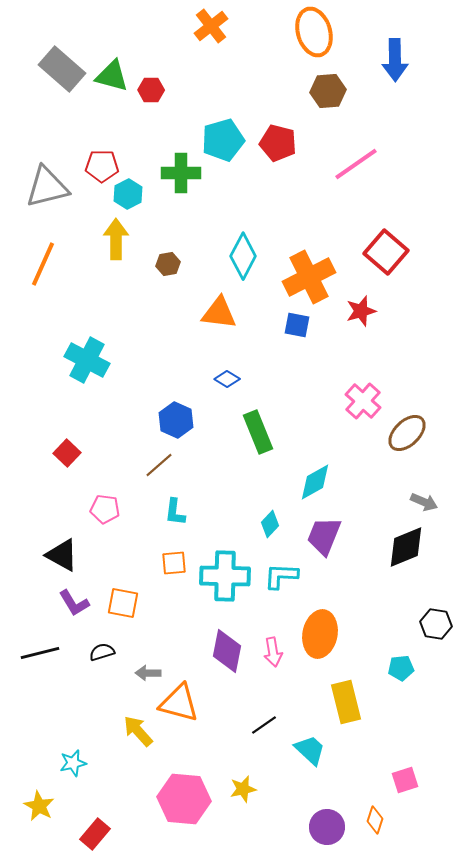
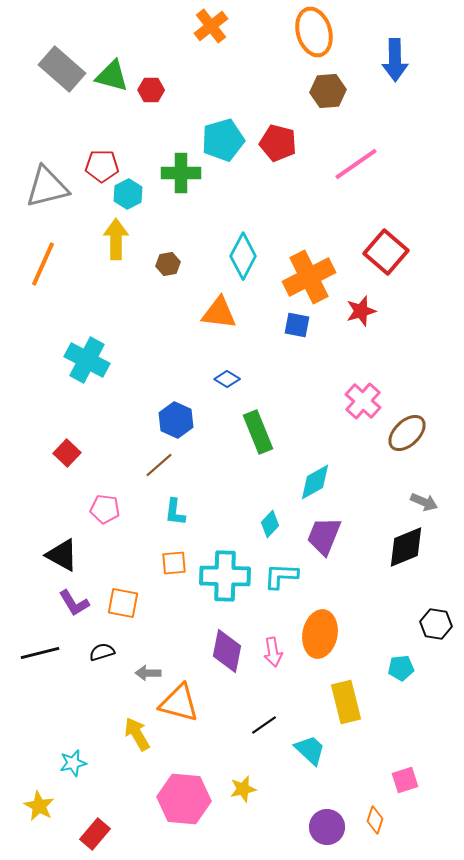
yellow arrow at (138, 731): moved 1 px left, 3 px down; rotated 12 degrees clockwise
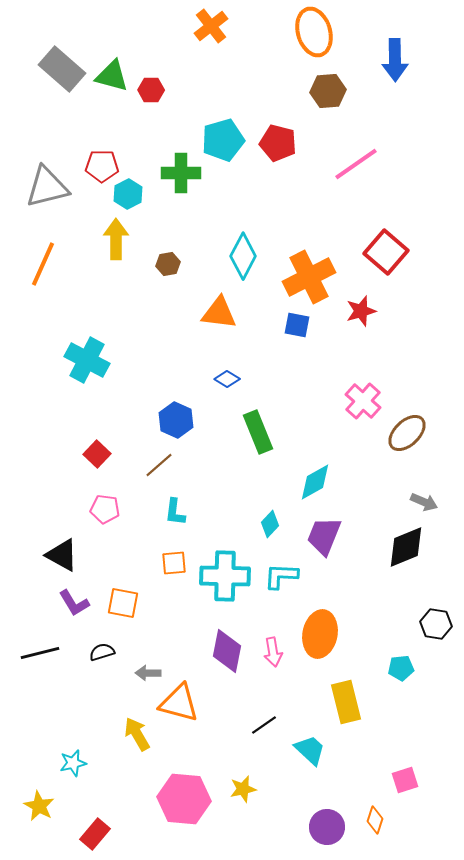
red square at (67, 453): moved 30 px right, 1 px down
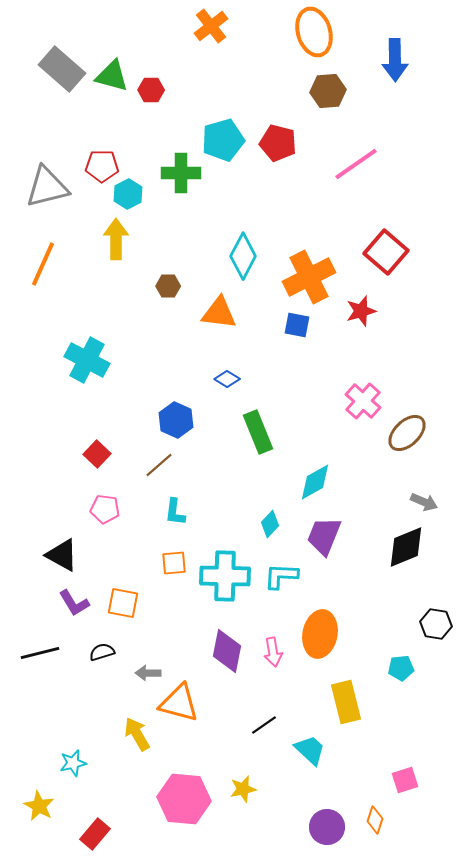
brown hexagon at (168, 264): moved 22 px down; rotated 10 degrees clockwise
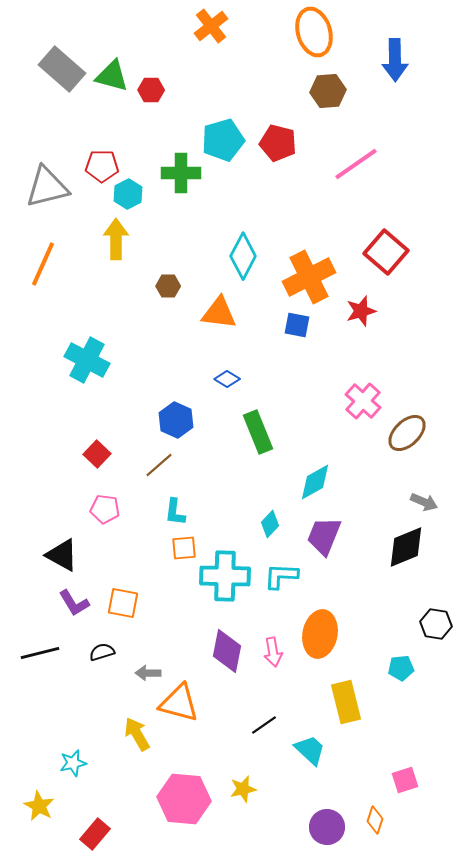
orange square at (174, 563): moved 10 px right, 15 px up
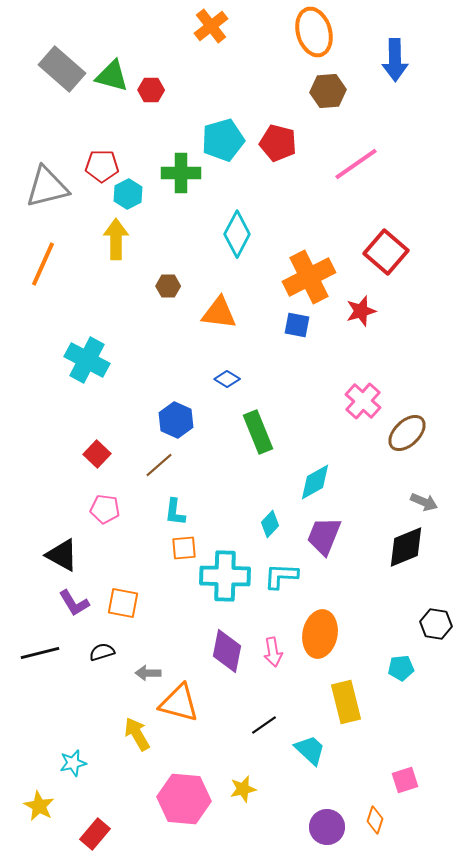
cyan diamond at (243, 256): moved 6 px left, 22 px up
